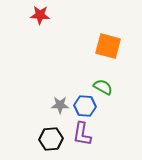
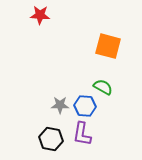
black hexagon: rotated 15 degrees clockwise
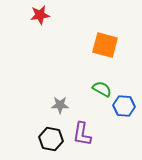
red star: rotated 12 degrees counterclockwise
orange square: moved 3 px left, 1 px up
green semicircle: moved 1 px left, 2 px down
blue hexagon: moved 39 px right
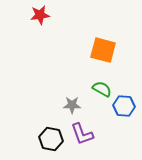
orange square: moved 2 px left, 5 px down
gray star: moved 12 px right
purple L-shape: rotated 30 degrees counterclockwise
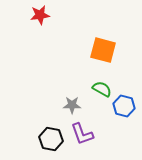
blue hexagon: rotated 10 degrees clockwise
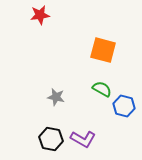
gray star: moved 16 px left, 8 px up; rotated 12 degrees clockwise
purple L-shape: moved 1 px right, 5 px down; rotated 40 degrees counterclockwise
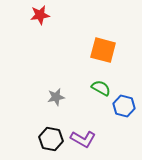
green semicircle: moved 1 px left, 1 px up
gray star: rotated 24 degrees counterclockwise
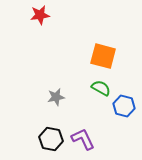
orange square: moved 6 px down
purple L-shape: rotated 145 degrees counterclockwise
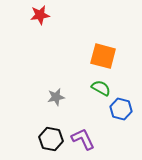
blue hexagon: moved 3 px left, 3 px down
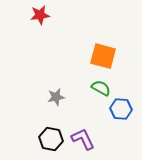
blue hexagon: rotated 10 degrees counterclockwise
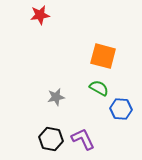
green semicircle: moved 2 px left
